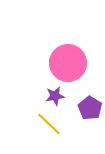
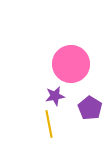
pink circle: moved 3 px right, 1 px down
yellow line: rotated 36 degrees clockwise
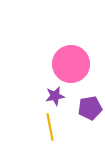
purple pentagon: rotated 30 degrees clockwise
yellow line: moved 1 px right, 3 px down
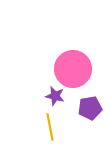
pink circle: moved 2 px right, 5 px down
purple star: rotated 24 degrees clockwise
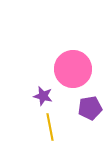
purple star: moved 12 px left
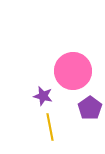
pink circle: moved 2 px down
purple pentagon: rotated 25 degrees counterclockwise
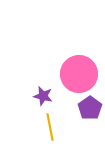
pink circle: moved 6 px right, 3 px down
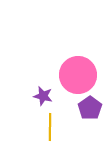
pink circle: moved 1 px left, 1 px down
yellow line: rotated 12 degrees clockwise
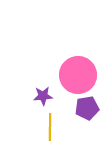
purple star: rotated 18 degrees counterclockwise
purple pentagon: moved 3 px left; rotated 25 degrees clockwise
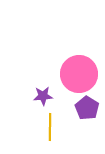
pink circle: moved 1 px right, 1 px up
purple pentagon: rotated 30 degrees counterclockwise
